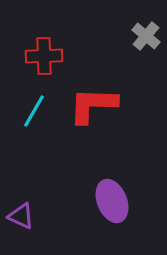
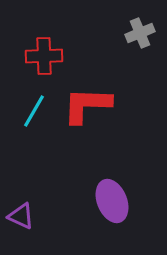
gray cross: moved 6 px left, 3 px up; rotated 28 degrees clockwise
red L-shape: moved 6 px left
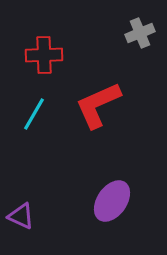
red cross: moved 1 px up
red L-shape: moved 11 px right; rotated 26 degrees counterclockwise
cyan line: moved 3 px down
purple ellipse: rotated 57 degrees clockwise
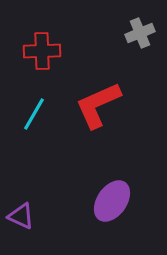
red cross: moved 2 px left, 4 px up
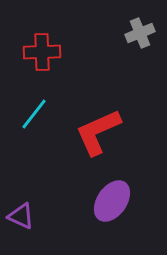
red cross: moved 1 px down
red L-shape: moved 27 px down
cyan line: rotated 8 degrees clockwise
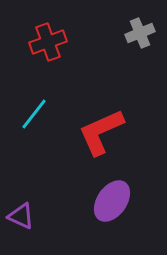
red cross: moved 6 px right, 10 px up; rotated 18 degrees counterclockwise
red L-shape: moved 3 px right
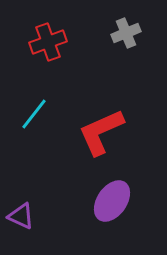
gray cross: moved 14 px left
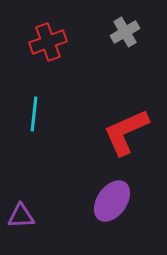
gray cross: moved 1 px left, 1 px up; rotated 8 degrees counterclockwise
cyan line: rotated 32 degrees counterclockwise
red L-shape: moved 25 px right
purple triangle: rotated 28 degrees counterclockwise
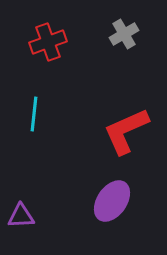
gray cross: moved 1 px left, 2 px down
red L-shape: moved 1 px up
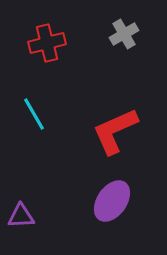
red cross: moved 1 px left, 1 px down; rotated 6 degrees clockwise
cyan line: rotated 36 degrees counterclockwise
red L-shape: moved 11 px left
